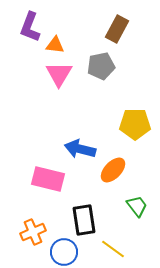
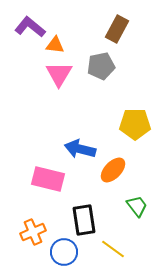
purple L-shape: rotated 108 degrees clockwise
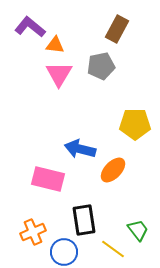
green trapezoid: moved 1 px right, 24 px down
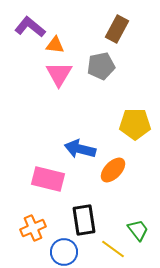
orange cross: moved 4 px up
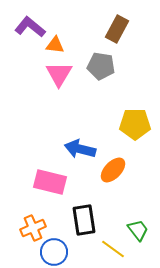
gray pentagon: rotated 20 degrees clockwise
pink rectangle: moved 2 px right, 3 px down
blue circle: moved 10 px left
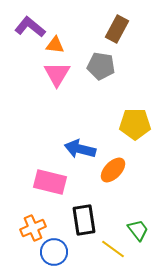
pink triangle: moved 2 px left
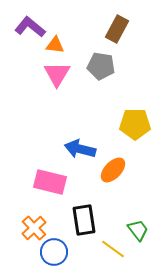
orange cross: moved 1 px right; rotated 20 degrees counterclockwise
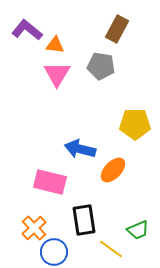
purple L-shape: moved 3 px left, 3 px down
green trapezoid: rotated 105 degrees clockwise
yellow line: moved 2 px left
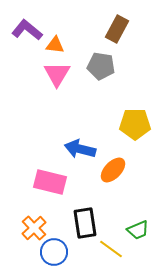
black rectangle: moved 1 px right, 3 px down
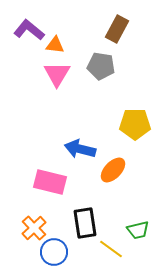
purple L-shape: moved 2 px right
green trapezoid: rotated 10 degrees clockwise
